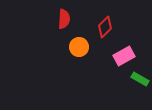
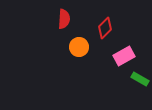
red diamond: moved 1 px down
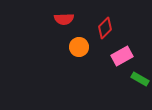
red semicircle: rotated 84 degrees clockwise
pink rectangle: moved 2 px left
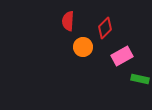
red semicircle: moved 4 px right, 2 px down; rotated 96 degrees clockwise
orange circle: moved 4 px right
green rectangle: rotated 18 degrees counterclockwise
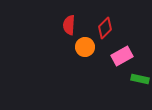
red semicircle: moved 1 px right, 4 px down
orange circle: moved 2 px right
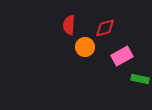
red diamond: rotated 30 degrees clockwise
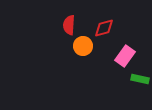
red diamond: moved 1 px left
orange circle: moved 2 px left, 1 px up
pink rectangle: moved 3 px right; rotated 25 degrees counterclockwise
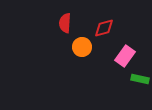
red semicircle: moved 4 px left, 2 px up
orange circle: moved 1 px left, 1 px down
